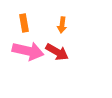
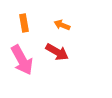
orange arrow: rotated 105 degrees clockwise
pink arrow: moved 6 px left, 9 px down; rotated 48 degrees clockwise
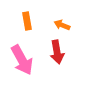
orange rectangle: moved 3 px right, 2 px up
red arrow: rotated 50 degrees clockwise
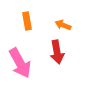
orange arrow: moved 1 px right
pink arrow: moved 2 px left, 3 px down
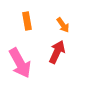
orange arrow: rotated 147 degrees counterclockwise
red arrow: rotated 145 degrees counterclockwise
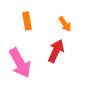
orange arrow: moved 2 px right, 1 px up
red arrow: moved 1 px left, 1 px up
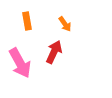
red arrow: moved 2 px left, 1 px down
